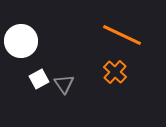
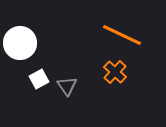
white circle: moved 1 px left, 2 px down
gray triangle: moved 3 px right, 2 px down
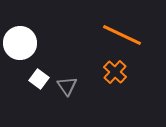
white square: rotated 24 degrees counterclockwise
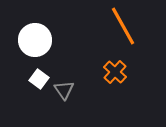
orange line: moved 1 px right, 9 px up; rotated 36 degrees clockwise
white circle: moved 15 px right, 3 px up
gray triangle: moved 3 px left, 4 px down
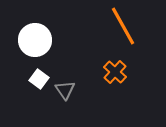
gray triangle: moved 1 px right
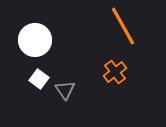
orange cross: rotated 10 degrees clockwise
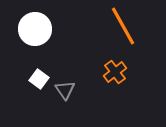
white circle: moved 11 px up
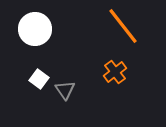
orange line: rotated 9 degrees counterclockwise
